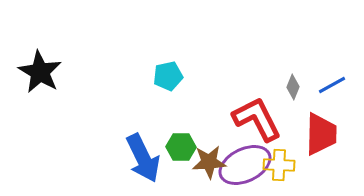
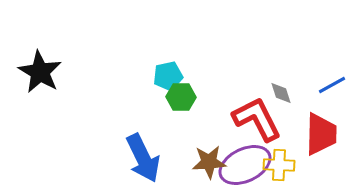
gray diamond: moved 12 px left, 6 px down; rotated 40 degrees counterclockwise
green hexagon: moved 50 px up
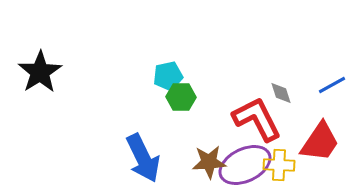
black star: rotated 9 degrees clockwise
red trapezoid: moved 1 px left, 8 px down; rotated 33 degrees clockwise
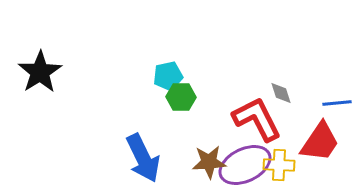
blue line: moved 5 px right, 18 px down; rotated 24 degrees clockwise
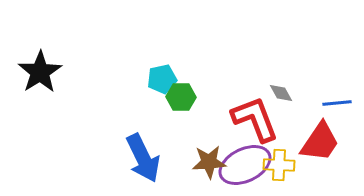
cyan pentagon: moved 6 px left, 3 px down
gray diamond: rotated 10 degrees counterclockwise
red L-shape: moved 2 px left; rotated 6 degrees clockwise
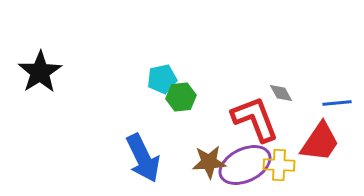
green hexagon: rotated 8 degrees counterclockwise
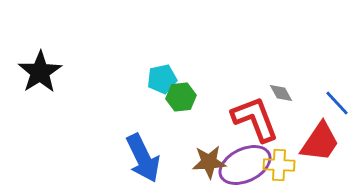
blue line: rotated 52 degrees clockwise
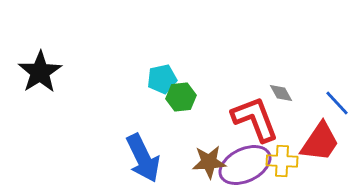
yellow cross: moved 3 px right, 4 px up
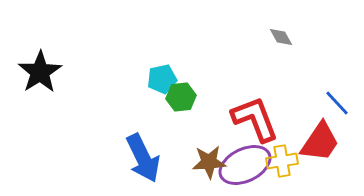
gray diamond: moved 56 px up
yellow cross: rotated 12 degrees counterclockwise
